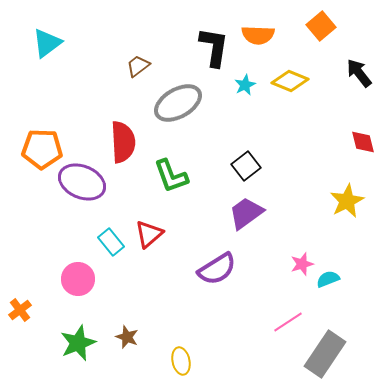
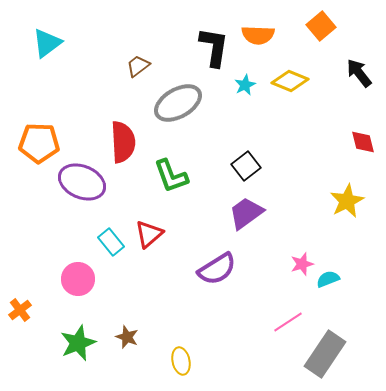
orange pentagon: moved 3 px left, 6 px up
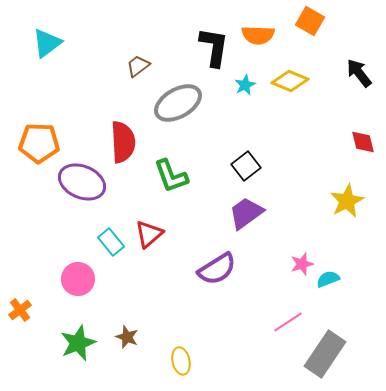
orange square: moved 11 px left, 5 px up; rotated 20 degrees counterclockwise
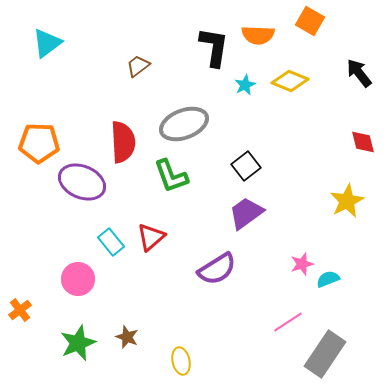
gray ellipse: moved 6 px right, 21 px down; rotated 9 degrees clockwise
red triangle: moved 2 px right, 3 px down
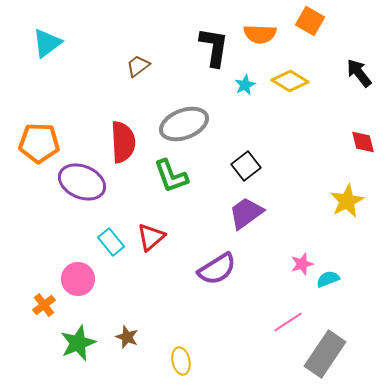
orange semicircle: moved 2 px right, 1 px up
yellow diamond: rotated 9 degrees clockwise
orange cross: moved 24 px right, 5 px up
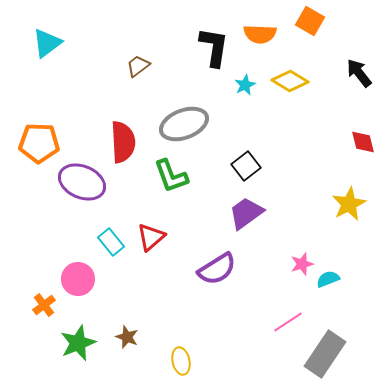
yellow star: moved 2 px right, 3 px down
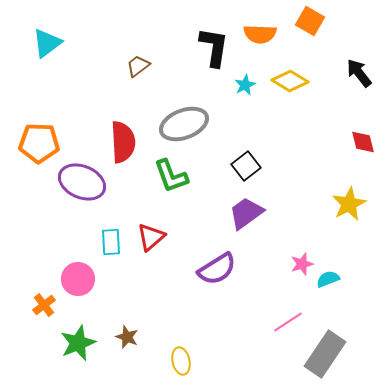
cyan rectangle: rotated 36 degrees clockwise
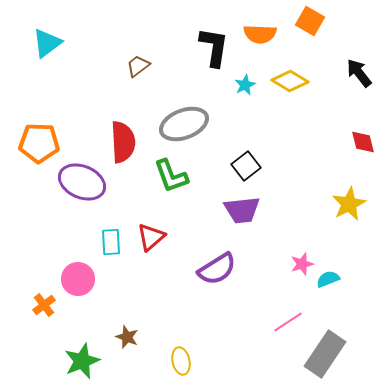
purple trapezoid: moved 4 px left, 3 px up; rotated 150 degrees counterclockwise
green star: moved 4 px right, 18 px down
